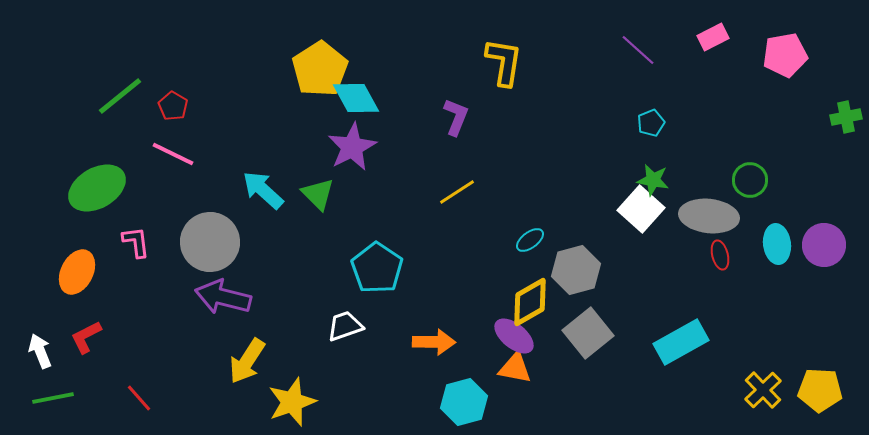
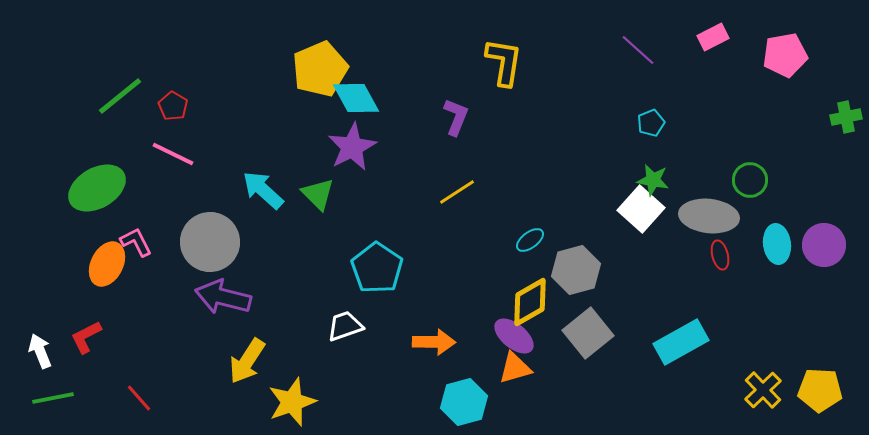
yellow pentagon at (320, 69): rotated 10 degrees clockwise
pink L-shape at (136, 242): rotated 20 degrees counterclockwise
orange ellipse at (77, 272): moved 30 px right, 8 px up
orange triangle at (515, 368): rotated 27 degrees counterclockwise
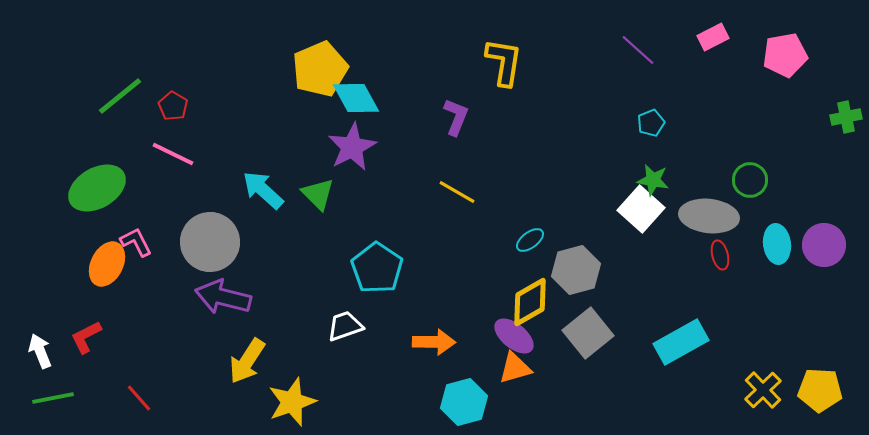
yellow line at (457, 192): rotated 63 degrees clockwise
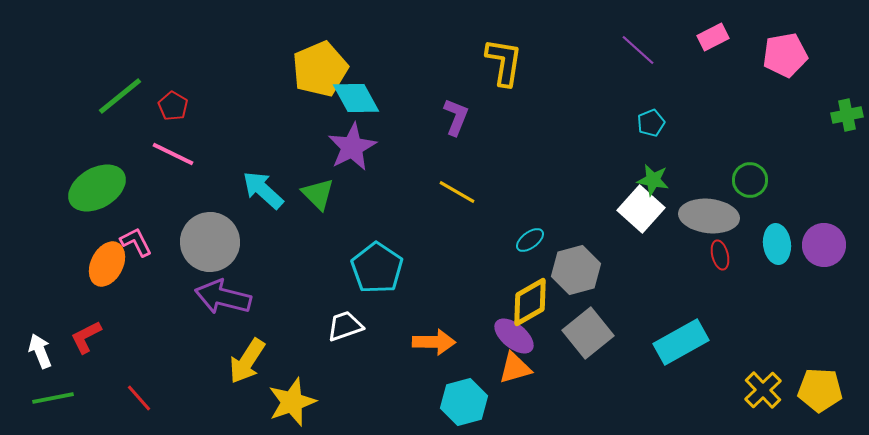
green cross at (846, 117): moved 1 px right, 2 px up
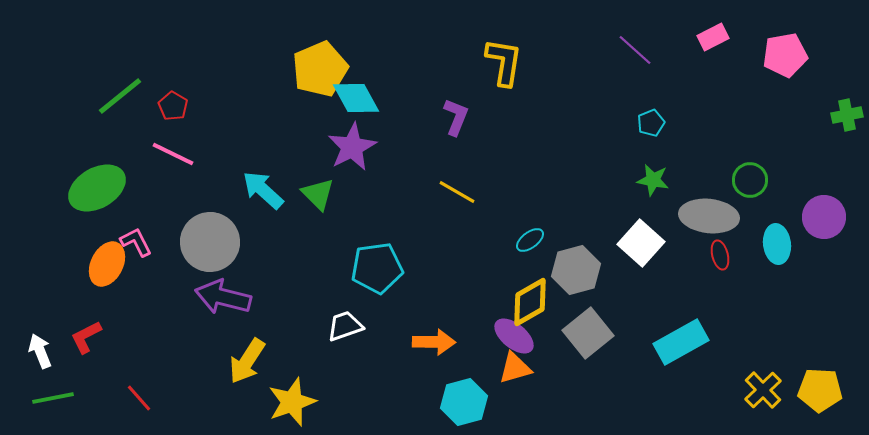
purple line at (638, 50): moved 3 px left
white square at (641, 209): moved 34 px down
purple circle at (824, 245): moved 28 px up
cyan pentagon at (377, 268): rotated 30 degrees clockwise
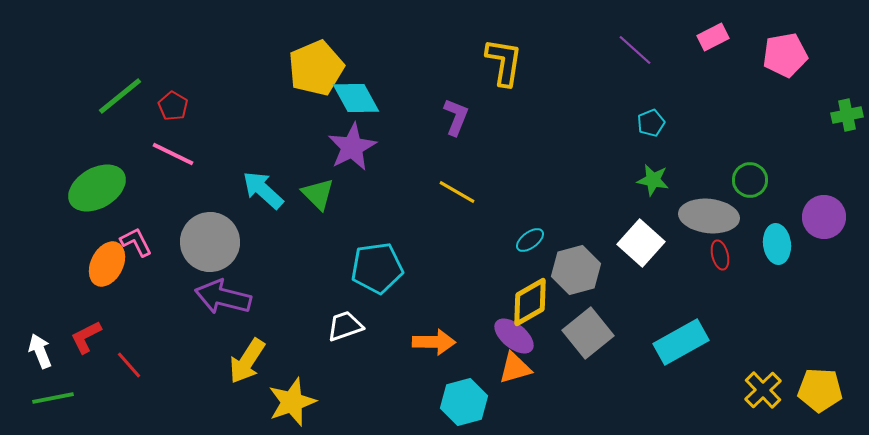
yellow pentagon at (320, 69): moved 4 px left, 1 px up
red line at (139, 398): moved 10 px left, 33 px up
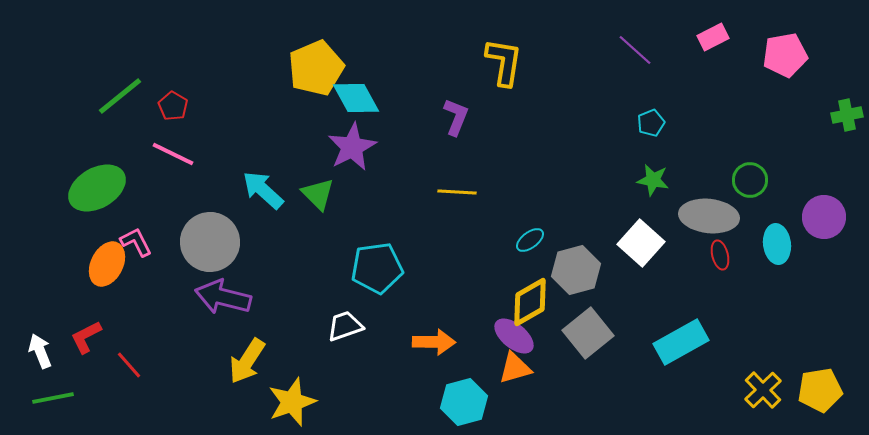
yellow line at (457, 192): rotated 27 degrees counterclockwise
yellow pentagon at (820, 390): rotated 12 degrees counterclockwise
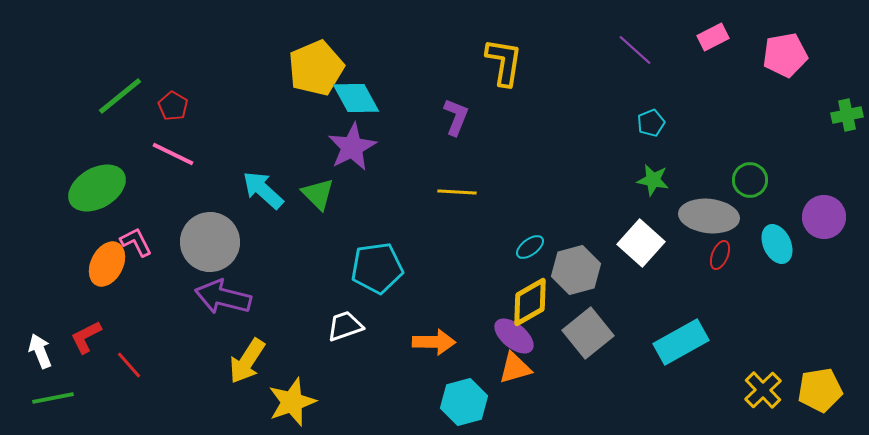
cyan ellipse at (530, 240): moved 7 px down
cyan ellipse at (777, 244): rotated 18 degrees counterclockwise
red ellipse at (720, 255): rotated 36 degrees clockwise
